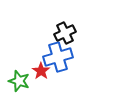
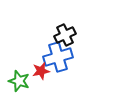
black cross: moved 2 px down
red star: rotated 24 degrees clockwise
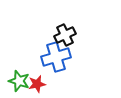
blue cross: moved 2 px left
red star: moved 4 px left, 13 px down
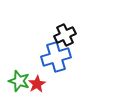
red star: rotated 18 degrees counterclockwise
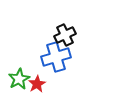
green star: moved 2 px up; rotated 25 degrees clockwise
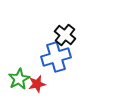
black cross: rotated 25 degrees counterclockwise
red star: rotated 18 degrees clockwise
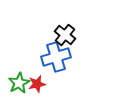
green star: moved 4 px down
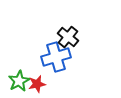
black cross: moved 3 px right, 2 px down
green star: moved 2 px up
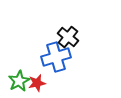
red star: moved 1 px up
